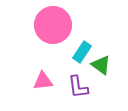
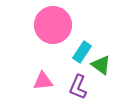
purple L-shape: rotated 30 degrees clockwise
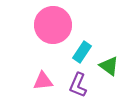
green triangle: moved 8 px right, 1 px down
purple L-shape: moved 2 px up
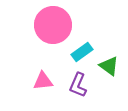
cyan rectangle: rotated 20 degrees clockwise
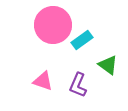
cyan rectangle: moved 12 px up
green triangle: moved 1 px left, 1 px up
pink triangle: rotated 25 degrees clockwise
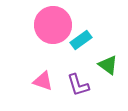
cyan rectangle: moved 1 px left
purple L-shape: rotated 40 degrees counterclockwise
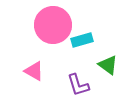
cyan rectangle: moved 1 px right; rotated 20 degrees clockwise
pink triangle: moved 9 px left, 10 px up; rotated 10 degrees clockwise
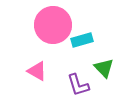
green triangle: moved 4 px left, 3 px down; rotated 10 degrees clockwise
pink triangle: moved 3 px right
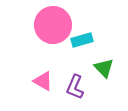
pink triangle: moved 6 px right, 10 px down
purple L-shape: moved 3 px left, 2 px down; rotated 40 degrees clockwise
